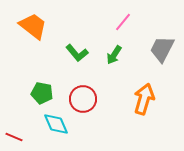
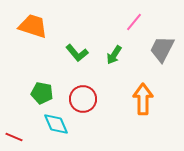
pink line: moved 11 px right
orange trapezoid: rotated 20 degrees counterclockwise
orange arrow: moved 1 px left; rotated 16 degrees counterclockwise
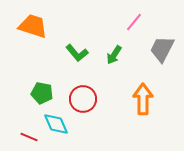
red line: moved 15 px right
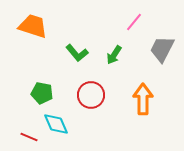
red circle: moved 8 px right, 4 px up
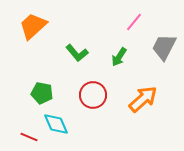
orange trapezoid: rotated 60 degrees counterclockwise
gray trapezoid: moved 2 px right, 2 px up
green arrow: moved 5 px right, 2 px down
red circle: moved 2 px right
orange arrow: rotated 48 degrees clockwise
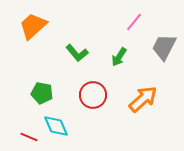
cyan diamond: moved 2 px down
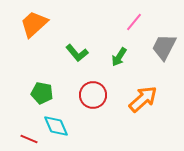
orange trapezoid: moved 1 px right, 2 px up
red line: moved 2 px down
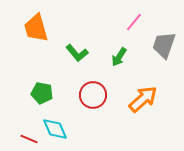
orange trapezoid: moved 2 px right, 4 px down; rotated 64 degrees counterclockwise
gray trapezoid: moved 2 px up; rotated 8 degrees counterclockwise
cyan diamond: moved 1 px left, 3 px down
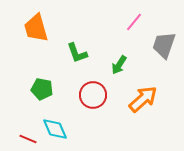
green L-shape: rotated 20 degrees clockwise
green arrow: moved 8 px down
green pentagon: moved 4 px up
red line: moved 1 px left
